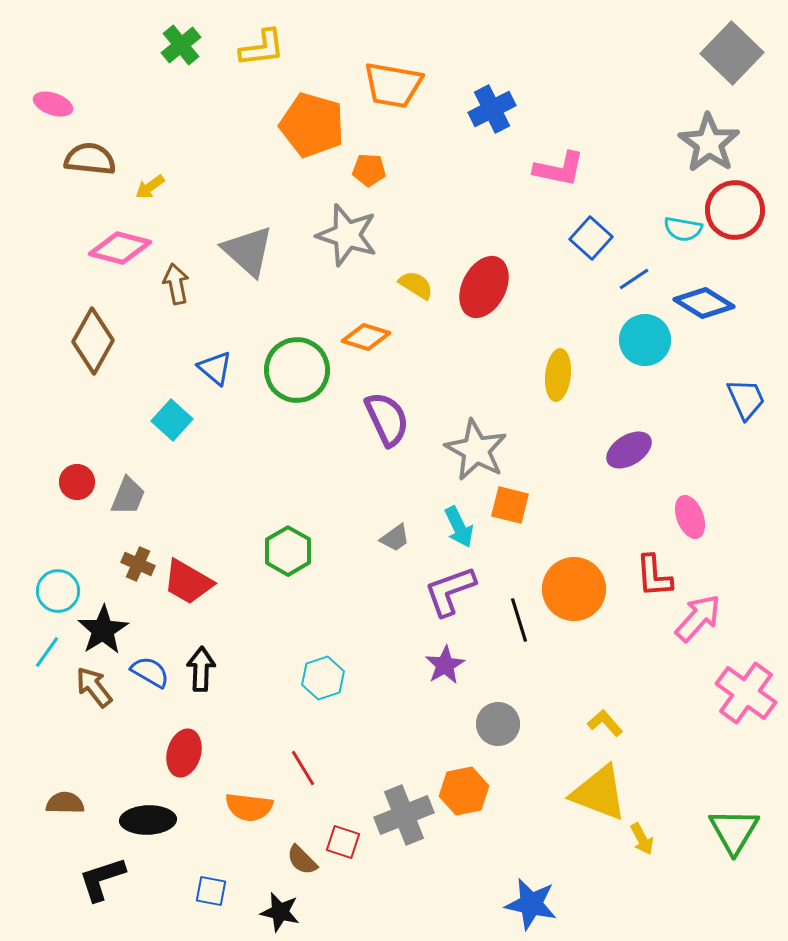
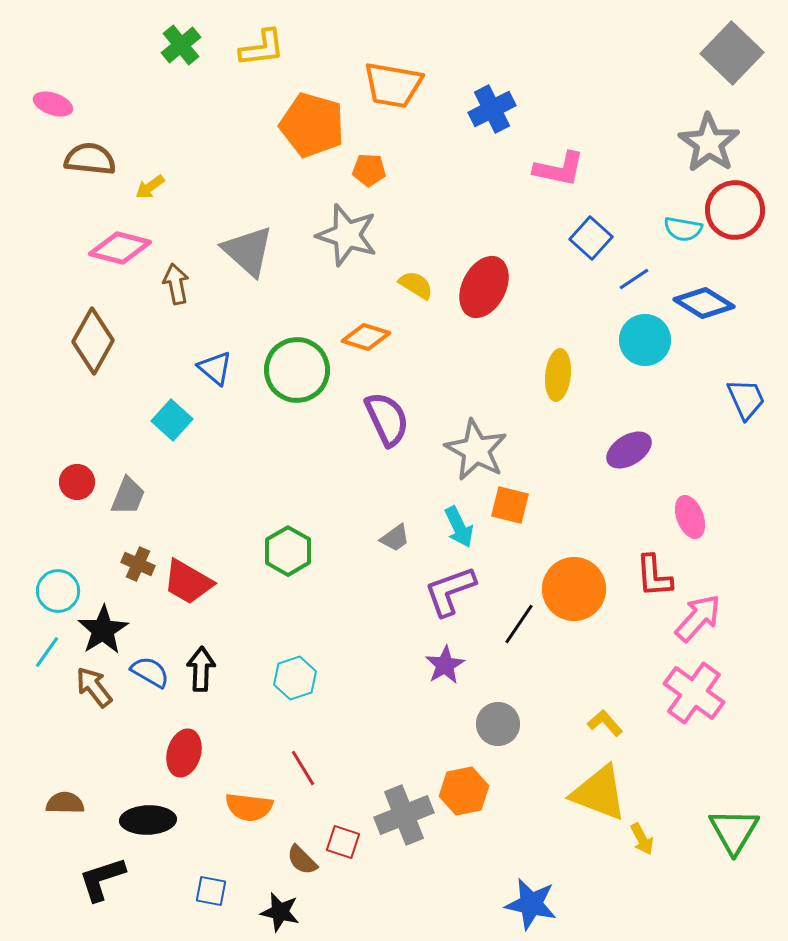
black line at (519, 620): moved 4 px down; rotated 51 degrees clockwise
cyan hexagon at (323, 678): moved 28 px left
pink cross at (746, 693): moved 52 px left
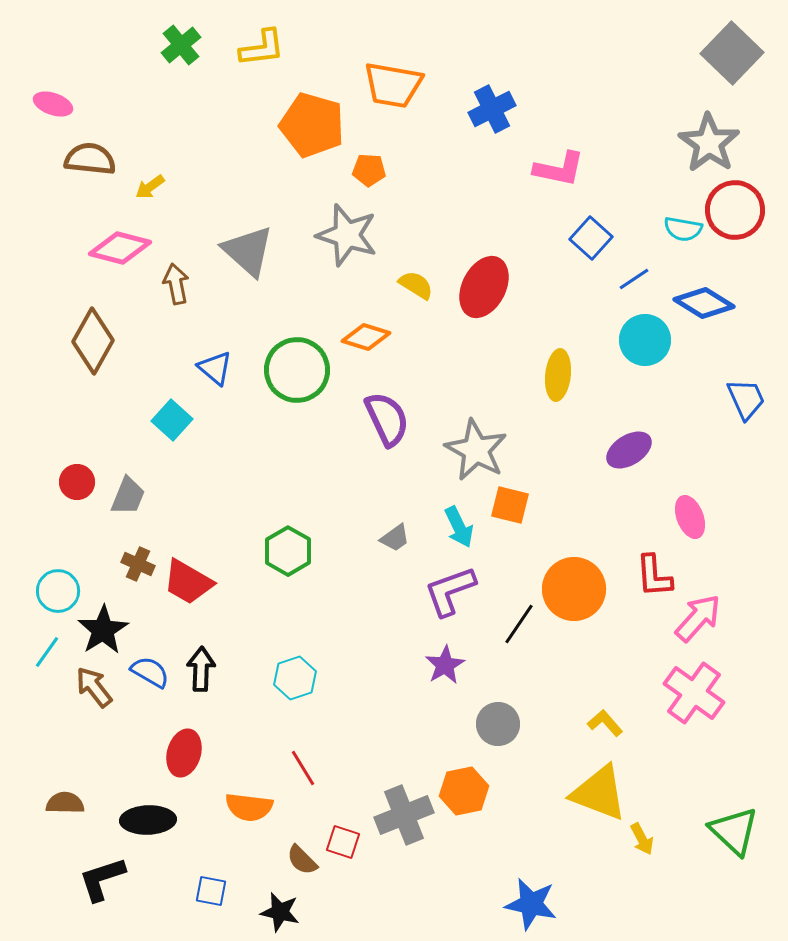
green triangle at (734, 831): rotated 18 degrees counterclockwise
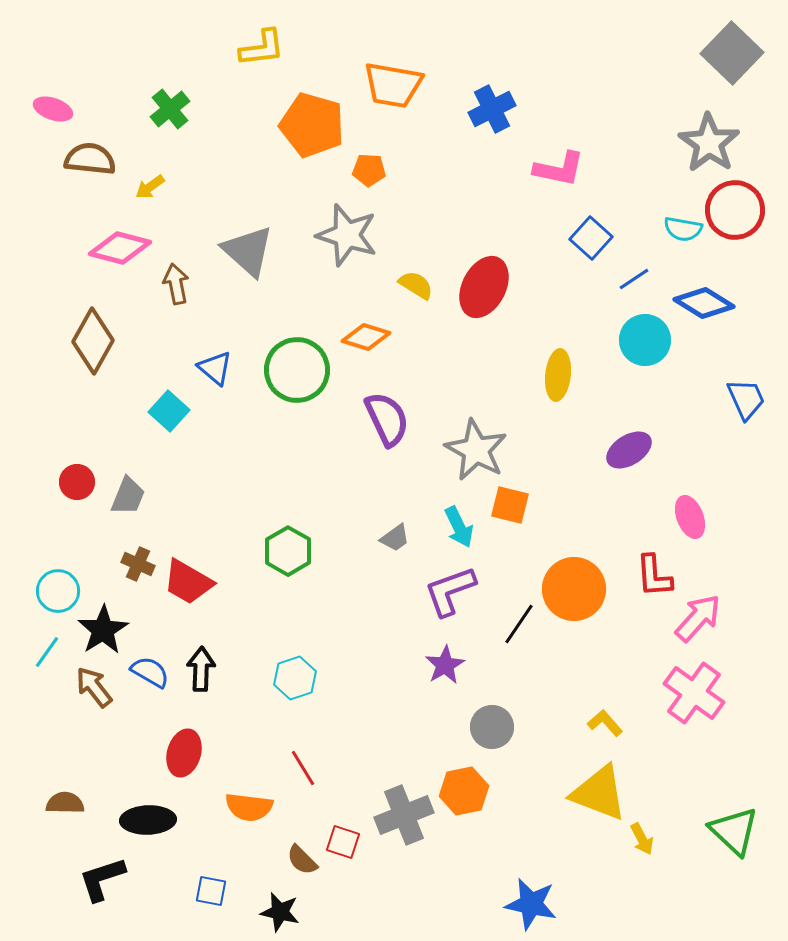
green cross at (181, 45): moved 11 px left, 64 px down
pink ellipse at (53, 104): moved 5 px down
cyan square at (172, 420): moved 3 px left, 9 px up
gray circle at (498, 724): moved 6 px left, 3 px down
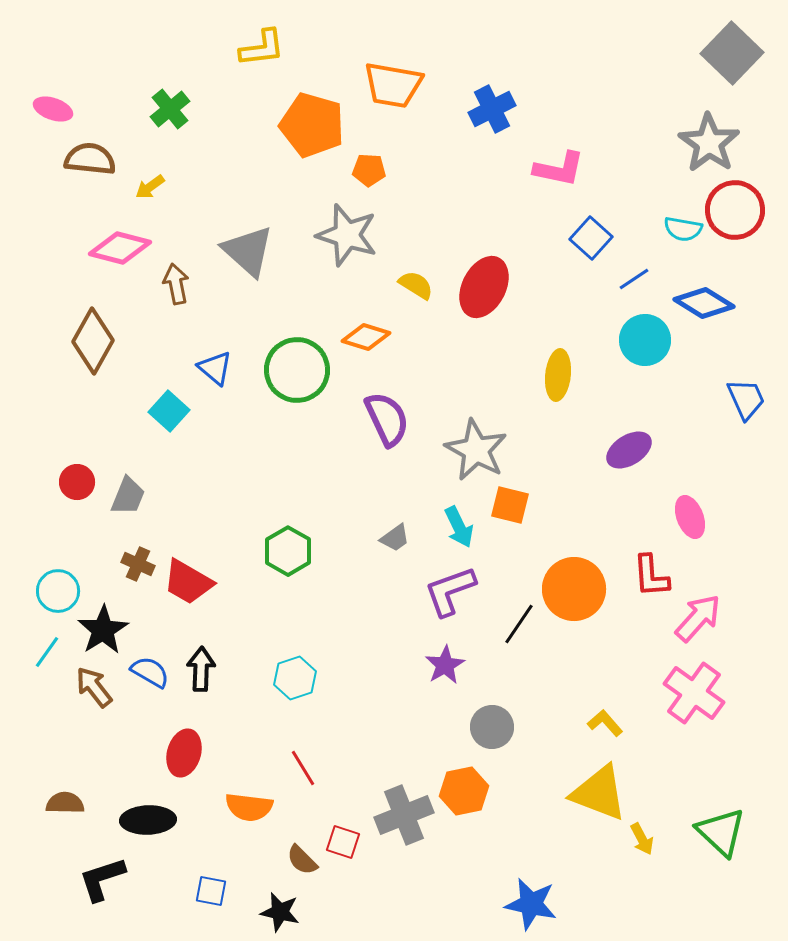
red L-shape at (654, 576): moved 3 px left
green triangle at (734, 831): moved 13 px left, 1 px down
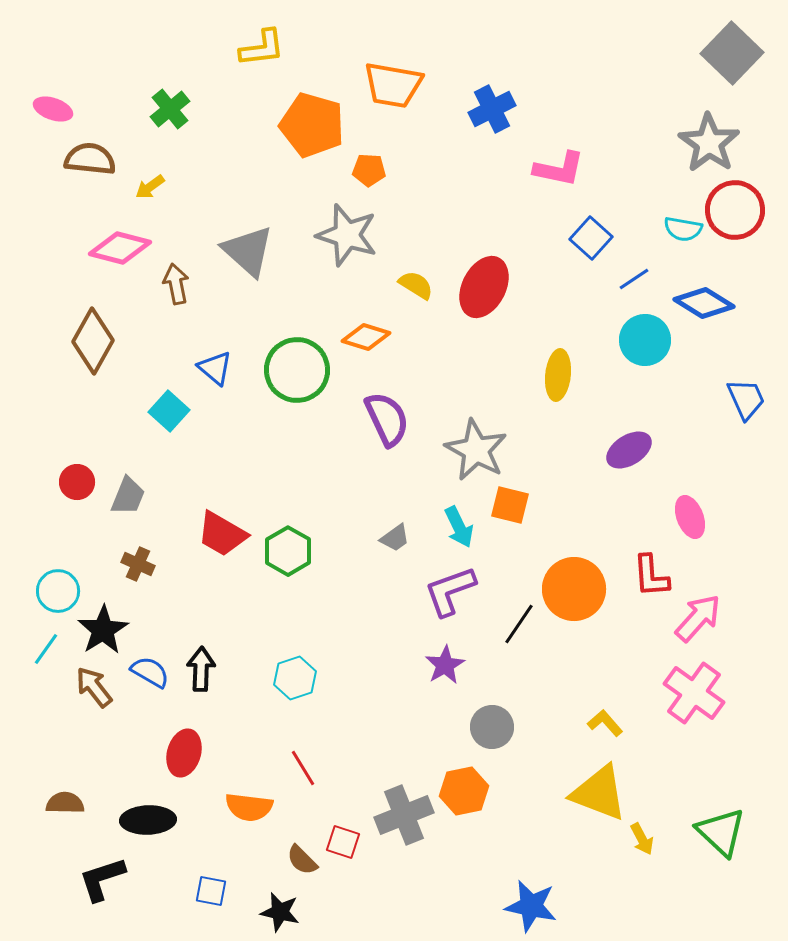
red trapezoid at (188, 582): moved 34 px right, 48 px up
cyan line at (47, 652): moved 1 px left, 3 px up
blue star at (531, 904): moved 2 px down
